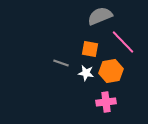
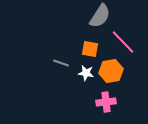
gray semicircle: rotated 145 degrees clockwise
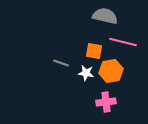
gray semicircle: moved 5 px right; rotated 110 degrees counterclockwise
pink line: rotated 32 degrees counterclockwise
orange square: moved 4 px right, 2 px down
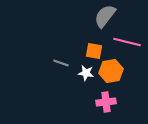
gray semicircle: rotated 65 degrees counterclockwise
pink line: moved 4 px right
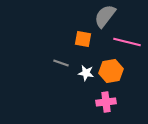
orange square: moved 11 px left, 12 px up
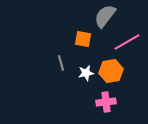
pink line: rotated 44 degrees counterclockwise
gray line: rotated 56 degrees clockwise
white star: rotated 21 degrees counterclockwise
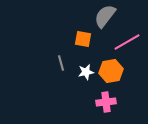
white star: moved 1 px up
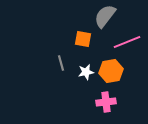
pink line: rotated 8 degrees clockwise
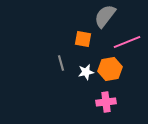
orange hexagon: moved 1 px left, 2 px up
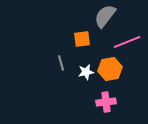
orange square: moved 1 px left; rotated 18 degrees counterclockwise
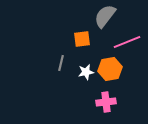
gray line: rotated 28 degrees clockwise
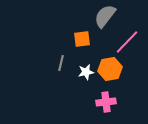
pink line: rotated 24 degrees counterclockwise
